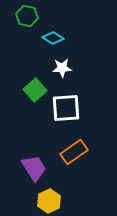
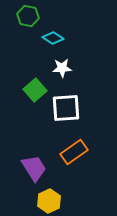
green hexagon: moved 1 px right
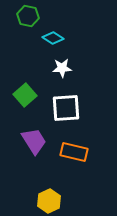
green square: moved 10 px left, 5 px down
orange rectangle: rotated 48 degrees clockwise
purple trapezoid: moved 27 px up
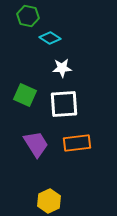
cyan diamond: moved 3 px left
green square: rotated 25 degrees counterclockwise
white square: moved 2 px left, 4 px up
purple trapezoid: moved 2 px right, 3 px down
orange rectangle: moved 3 px right, 9 px up; rotated 20 degrees counterclockwise
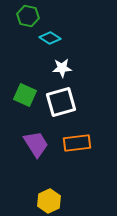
white square: moved 3 px left, 2 px up; rotated 12 degrees counterclockwise
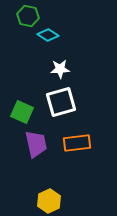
cyan diamond: moved 2 px left, 3 px up
white star: moved 2 px left, 1 px down
green square: moved 3 px left, 17 px down
purple trapezoid: rotated 20 degrees clockwise
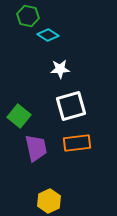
white square: moved 10 px right, 4 px down
green square: moved 3 px left, 4 px down; rotated 15 degrees clockwise
purple trapezoid: moved 4 px down
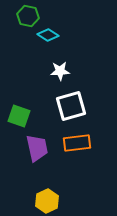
white star: moved 2 px down
green square: rotated 20 degrees counterclockwise
purple trapezoid: moved 1 px right
yellow hexagon: moved 2 px left
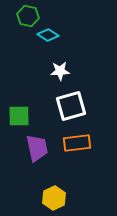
green square: rotated 20 degrees counterclockwise
yellow hexagon: moved 7 px right, 3 px up
